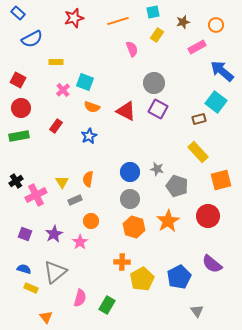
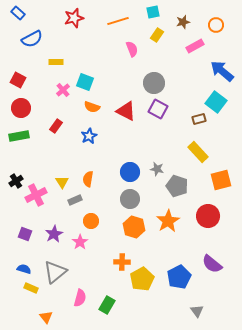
pink rectangle at (197, 47): moved 2 px left, 1 px up
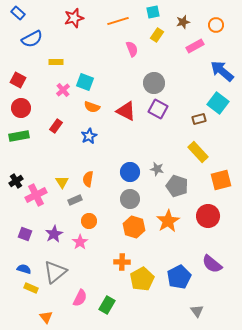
cyan square at (216, 102): moved 2 px right, 1 px down
orange circle at (91, 221): moved 2 px left
pink semicircle at (80, 298): rotated 12 degrees clockwise
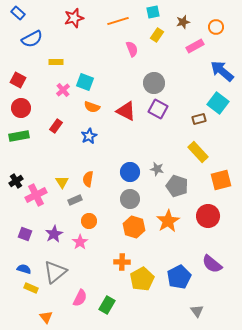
orange circle at (216, 25): moved 2 px down
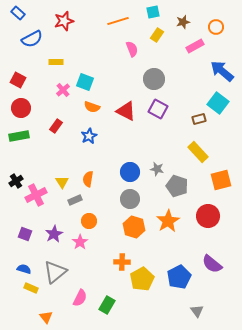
red star at (74, 18): moved 10 px left, 3 px down
gray circle at (154, 83): moved 4 px up
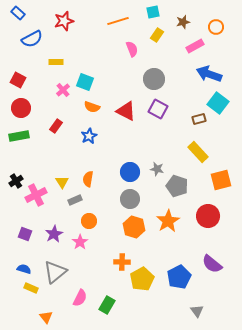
blue arrow at (222, 71): moved 13 px left, 3 px down; rotated 20 degrees counterclockwise
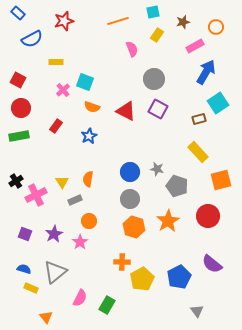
blue arrow at (209, 74): moved 3 px left, 2 px up; rotated 100 degrees clockwise
cyan square at (218, 103): rotated 20 degrees clockwise
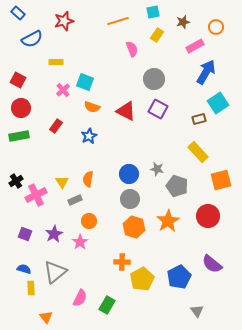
blue circle at (130, 172): moved 1 px left, 2 px down
yellow rectangle at (31, 288): rotated 64 degrees clockwise
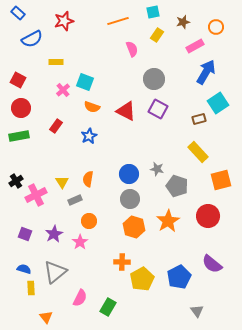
green rectangle at (107, 305): moved 1 px right, 2 px down
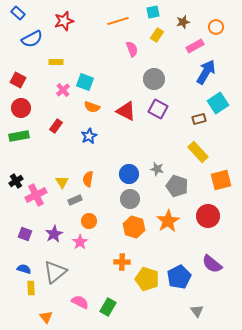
yellow pentagon at (142, 279): moved 5 px right; rotated 25 degrees counterclockwise
pink semicircle at (80, 298): moved 4 px down; rotated 90 degrees counterclockwise
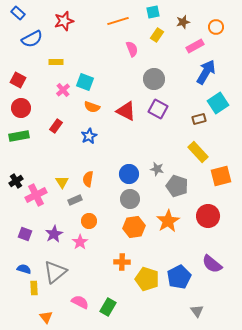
orange square at (221, 180): moved 4 px up
orange hexagon at (134, 227): rotated 25 degrees counterclockwise
yellow rectangle at (31, 288): moved 3 px right
